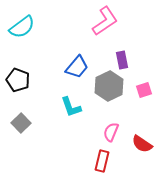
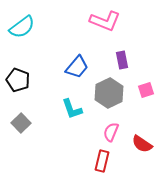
pink L-shape: rotated 56 degrees clockwise
gray hexagon: moved 7 px down
pink square: moved 2 px right
cyan L-shape: moved 1 px right, 2 px down
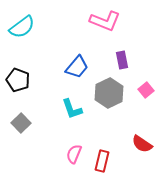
pink square: rotated 21 degrees counterclockwise
pink semicircle: moved 37 px left, 22 px down
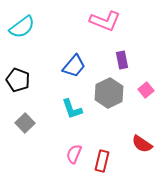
blue trapezoid: moved 3 px left, 1 px up
gray square: moved 4 px right
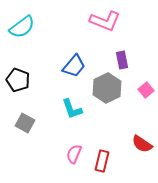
gray hexagon: moved 2 px left, 5 px up
gray square: rotated 18 degrees counterclockwise
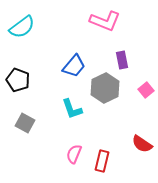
gray hexagon: moved 2 px left
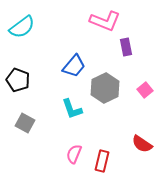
purple rectangle: moved 4 px right, 13 px up
pink square: moved 1 px left
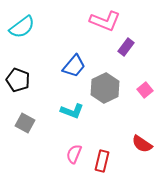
purple rectangle: rotated 48 degrees clockwise
cyan L-shape: moved 2 px down; rotated 50 degrees counterclockwise
